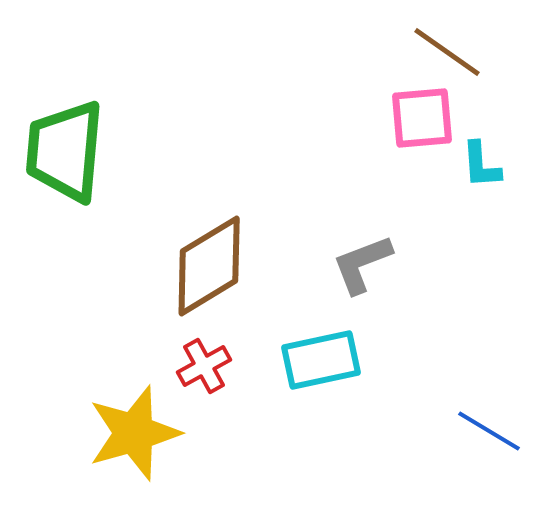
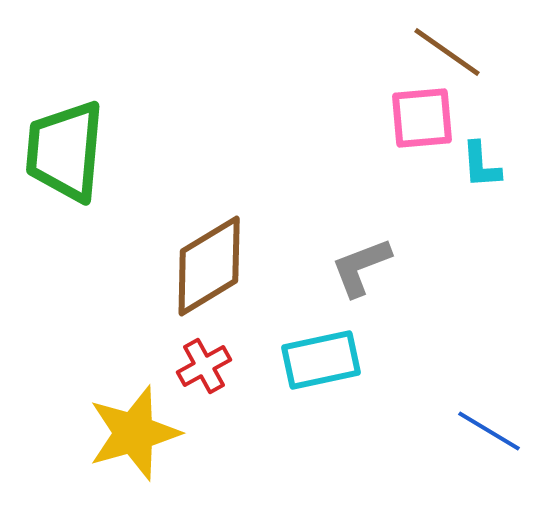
gray L-shape: moved 1 px left, 3 px down
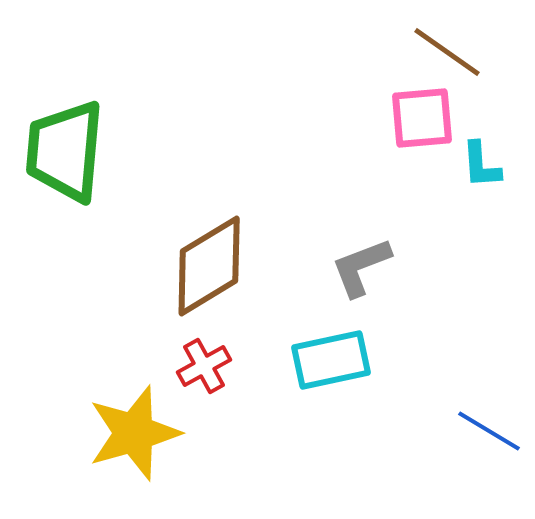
cyan rectangle: moved 10 px right
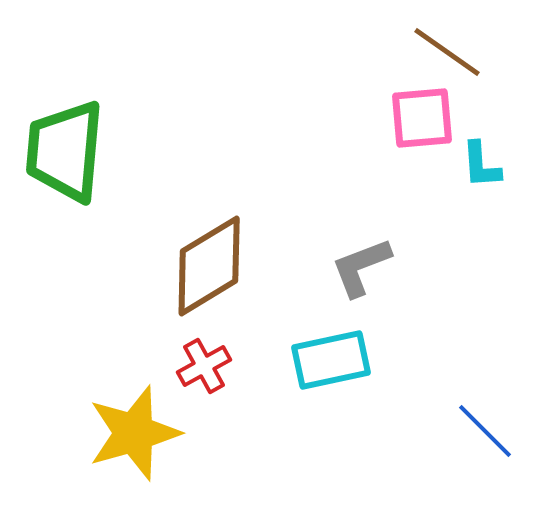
blue line: moved 4 px left; rotated 14 degrees clockwise
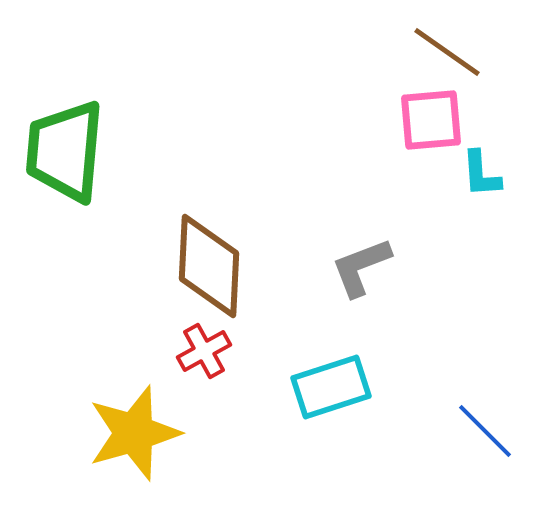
pink square: moved 9 px right, 2 px down
cyan L-shape: moved 9 px down
brown diamond: rotated 56 degrees counterclockwise
cyan rectangle: moved 27 px down; rotated 6 degrees counterclockwise
red cross: moved 15 px up
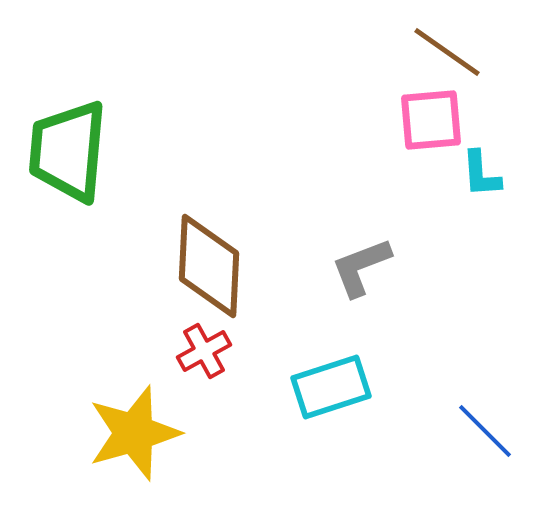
green trapezoid: moved 3 px right
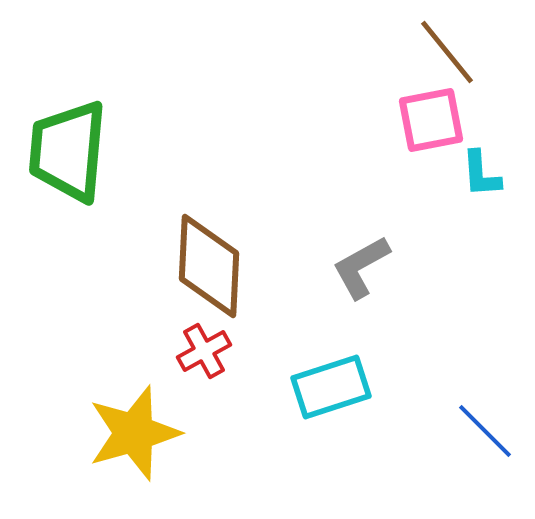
brown line: rotated 16 degrees clockwise
pink square: rotated 6 degrees counterclockwise
gray L-shape: rotated 8 degrees counterclockwise
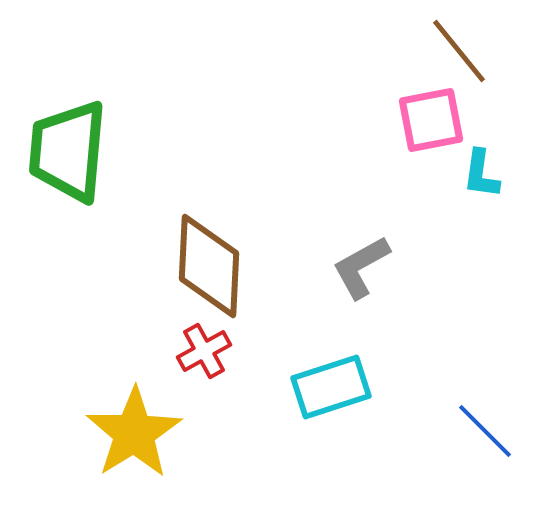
brown line: moved 12 px right, 1 px up
cyan L-shape: rotated 12 degrees clockwise
yellow star: rotated 16 degrees counterclockwise
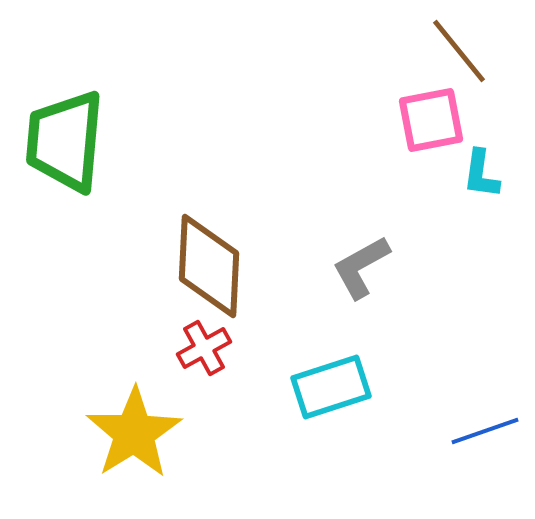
green trapezoid: moved 3 px left, 10 px up
red cross: moved 3 px up
blue line: rotated 64 degrees counterclockwise
